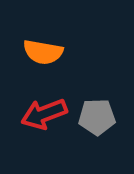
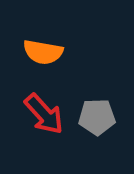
red arrow: rotated 111 degrees counterclockwise
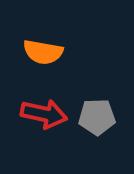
red arrow: rotated 36 degrees counterclockwise
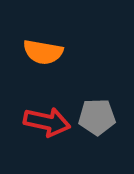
red arrow: moved 3 px right, 8 px down
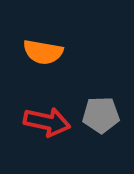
gray pentagon: moved 4 px right, 2 px up
